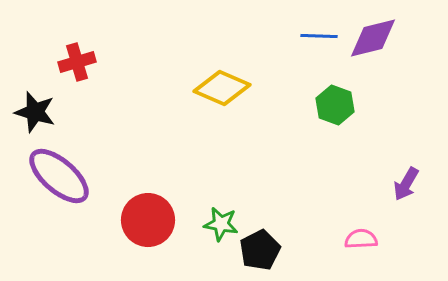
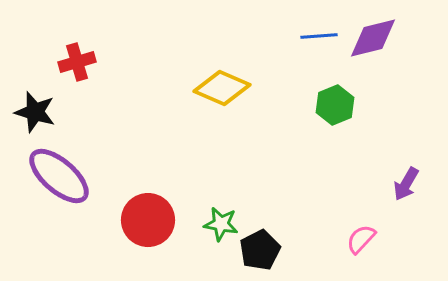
blue line: rotated 6 degrees counterclockwise
green hexagon: rotated 18 degrees clockwise
pink semicircle: rotated 44 degrees counterclockwise
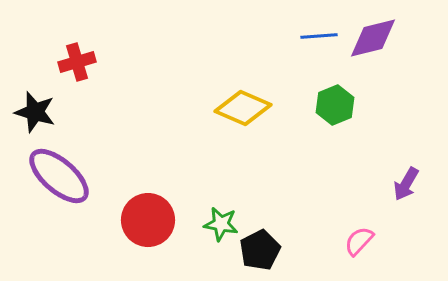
yellow diamond: moved 21 px right, 20 px down
pink semicircle: moved 2 px left, 2 px down
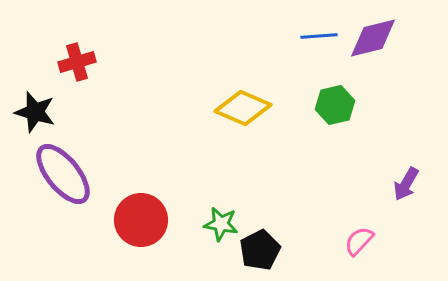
green hexagon: rotated 9 degrees clockwise
purple ellipse: moved 4 px right, 2 px up; rotated 10 degrees clockwise
red circle: moved 7 px left
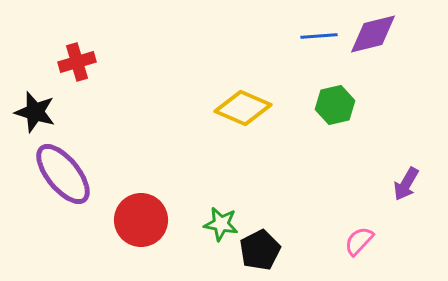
purple diamond: moved 4 px up
